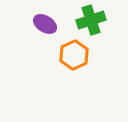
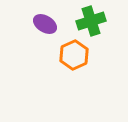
green cross: moved 1 px down
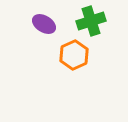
purple ellipse: moved 1 px left
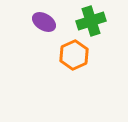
purple ellipse: moved 2 px up
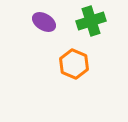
orange hexagon: moved 9 px down; rotated 12 degrees counterclockwise
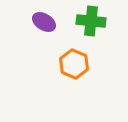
green cross: rotated 24 degrees clockwise
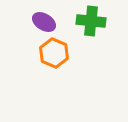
orange hexagon: moved 20 px left, 11 px up
